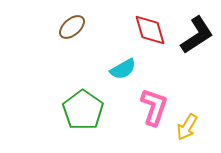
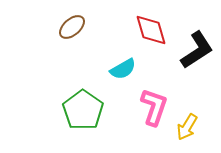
red diamond: moved 1 px right
black L-shape: moved 15 px down
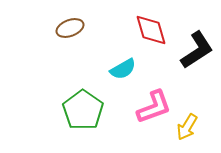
brown ellipse: moved 2 px left, 1 px down; rotated 20 degrees clockwise
pink L-shape: rotated 51 degrees clockwise
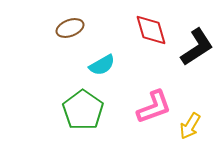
black L-shape: moved 3 px up
cyan semicircle: moved 21 px left, 4 px up
yellow arrow: moved 3 px right, 1 px up
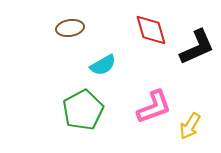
brown ellipse: rotated 12 degrees clockwise
black L-shape: rotated 9 degrees clockwise
cyan semicircle: moved 1 px right
green pentagon: rotated 9 degrees clockwise
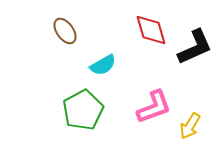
brown ellipse: moved 5 px left, 3 px down; rotated 64 degrees clockwise
black L-shape: moved 2 px left
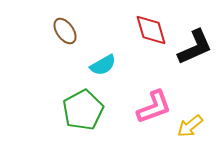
yellow arrow: rotated 20 degrees clockwise
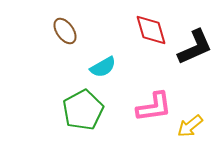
cyan semicircle: moved 2 px down
pink L-shape: rotated 12 degrees clockwise
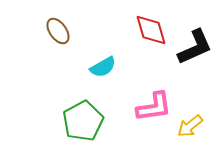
brown ellipse: moved 7 px left
green pentagon: moved 11 px down
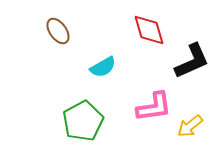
red diamond: moved 2 px left
black L-shape: moved 3 px left, 14 px down
